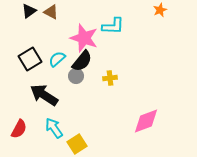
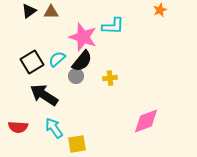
brown triangle: rotated 28 degrees counterclockwise
pink star: moved 1 px left, 1 px up
black square: moved 2 px right, 3 px down
red semicircle: moved 1 px left, 2 px up; rotated 66 degrees clockwise
yellow square: rotated 24 degrees clockwise
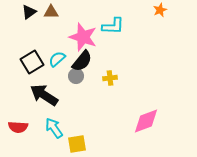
black triangle: moved 1 px down
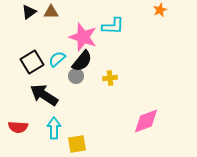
cyan arrow: rotated 35 degrees clockwise
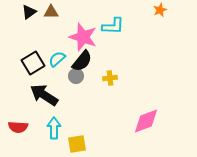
black square: moved 1 px right, 1 px down
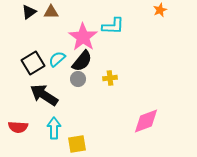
pink star: rotated 16 degrees clockwise
gray circle: moved 2 px right, 3 px down
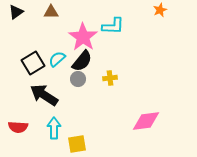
black triangle: moved 13 px left
pink diamond: rotated 12 degrees clockwise
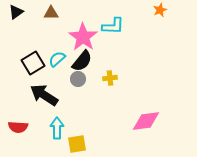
brown triangle: moved 1 px down
cyan arrow: moved 3 px right
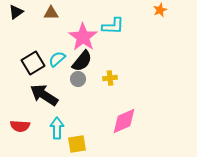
pink diamond: moved 22 px left; rotated 16 degrees counterclockwise
red semicircle: moved 2 px right, 1 px up
